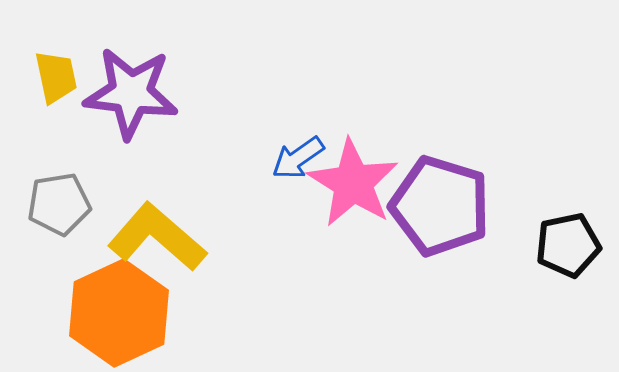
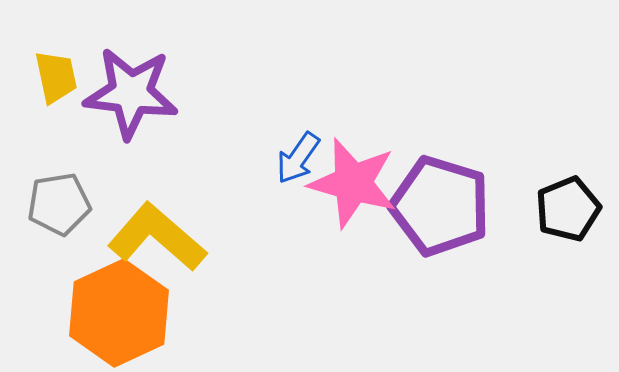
blue arrow: rotated 20 degrees counterclockwise
pink star: rotated 16 degrees counterclockwise
black pentagon: moved 36 px up; rotated 10 degrees counterclockwise
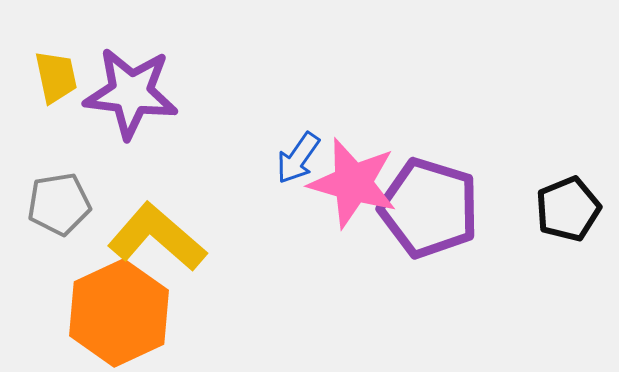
purple pentagon: moved 11 px left, 2 px down
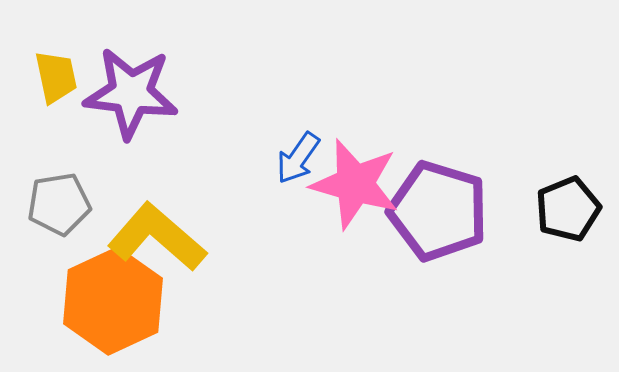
pink star: moved 2 px right, 1 px down
purple pentagon: moved 9 px right, 3 px down
orange hexagon: moved 6 px left, 12 px up
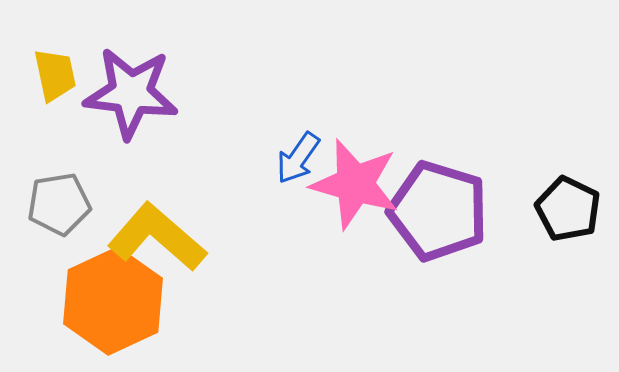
yellow trapezoid: moved 1 px left, 2 px up
black pentagon: rotated 24 degrees counterclockwise
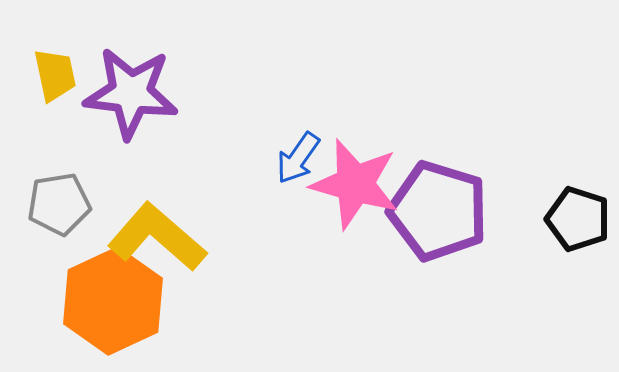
black pentagon: moved 10 px right, 10 px down; rotated 8 degrees counterclockwise
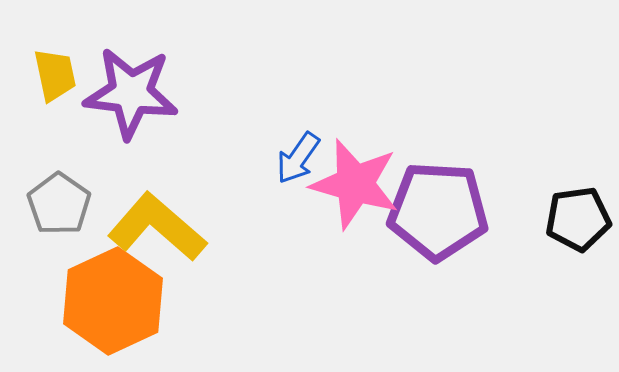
gray pentagon: rotated 28 degrees counterclockwise
purple pentagon: rotated 14 degrees counterclockwise
black pentagon: rotated 26 degrees counterclockwise
yellow L-shape: moved 10 px up
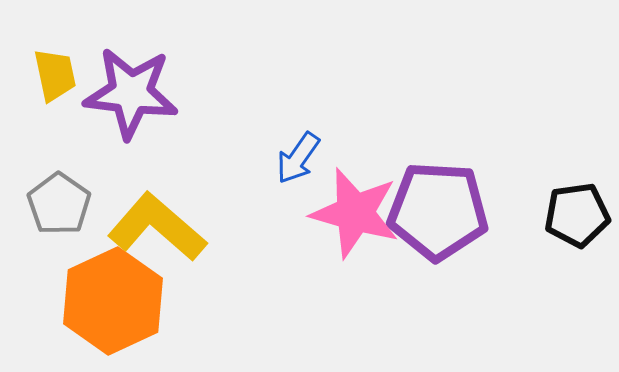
pink star: moved 29 px down
black pentagon: moved 1 px left, 4 px up
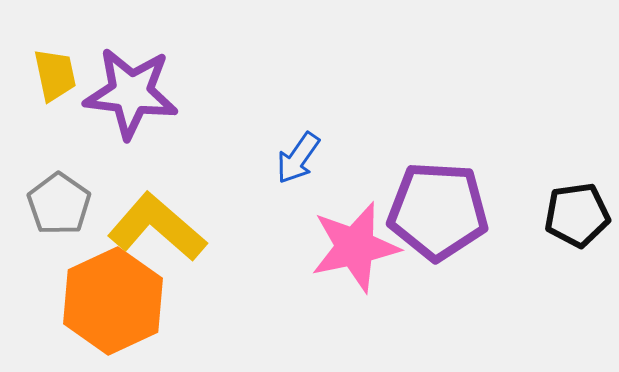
pink star: moved 34 px down; rotated 28 degrees counterclockwise
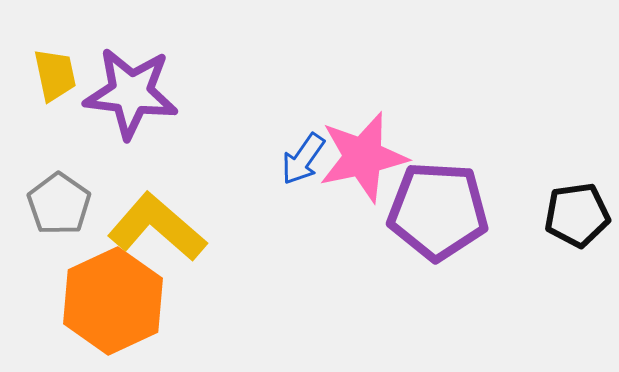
blue arrow: moved 5 px right, 1 px down
pink star: moved 8 px right, 90 px up
